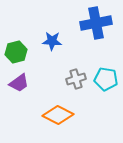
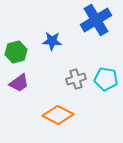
blue cross: moved 3 px up; rotated 20 degrees counterclockwise
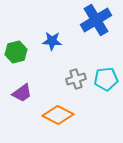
cyan pentagon: rotated 15 degrees counterclockwise
purple trapezoid: moved 3 px right, 10 px down
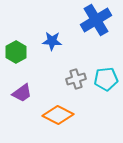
green hexagon: rotated 15 degrees counterclockwise
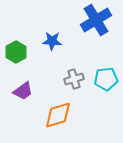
gray cross: moved 2 px left
purple trapezoid: moved 1 px right, 2 px up
orange diamond: rotated 44 degrees counterclockwise
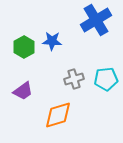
green hexagon: moved 8 px right, 5 px up
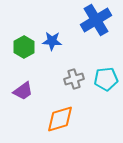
orange diamond: moved 2 px right, 4 px down
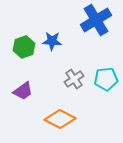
green hexagon: rotated 10 degrees clockwise
gray cross: rotated 18 degrees counterclockwise
orange diamond: rotated 44 degrees clockwise
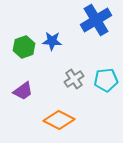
cyan pentagon: moved 1 px down
orange diamond: moved 1 px left, 1 px down
